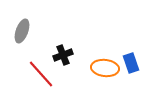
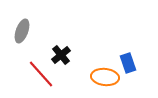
black cross: moved 2 px left; rotated 18 degrees counterclockwise
blue rectangle: moved 3 px left
orange ellipse: moved 9 px down
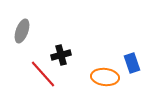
black cross: rotated 24 degrees clockwise
blue rectangle: moved 4 px right
red line: moved 2 px right
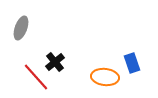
gray ellipse: moved 1 px left, 3 px up
black cross: moved 6 px left, 7 px down; rotated 24 degrees counterclockwise
red line: moved 7 px left, 3 px down
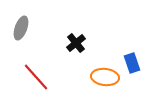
black cross: moved 21 px right, 19 px up
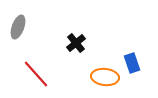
gray ellipse: moved 3 px left, 1 px up
red line: moved 3 px up
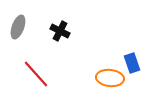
black cross: moved 16 px left, 12 px up; rotated 24 degrees counterclockwise
orange ellipse: moved 5 px right, 1 px down
